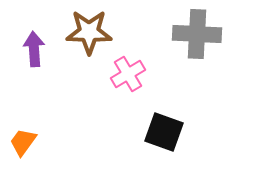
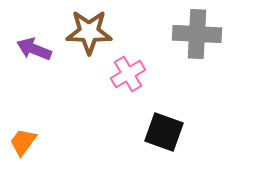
purple arrow: rotated 64 degrees counterclockwise
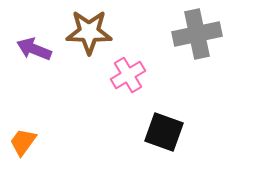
gray cross: rotated 15 degrees counterclockwise
pink cross: moved 1 px down
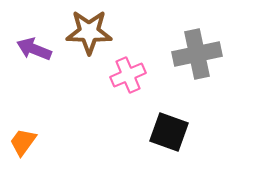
gray cross: moved 20 px down
pink cross: rotated 8 degrees clockwise
black square: moved 5 px right
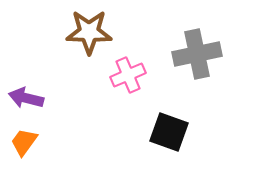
purple arrow: moved 8 px left, 49 px down; rotated 8 degrees counterclockwise
orange trapezoid: moved 1 px right
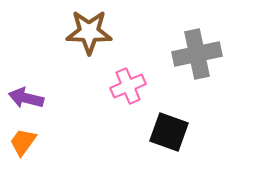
pink cross: moved 11 px down
orange trapezoid: moved 1 px left
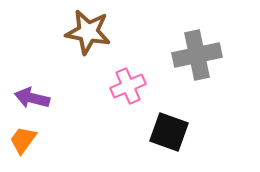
brown star: moved 1 px left; rotated 9 degrees clockwise
gray cross: moved 1 px down
purple arrow: moved 6 px right
orange trapezoid: moved 2 px up
